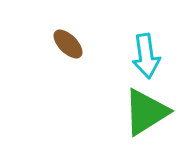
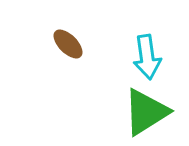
cyan arrow: moved 1 px right, 1 px down
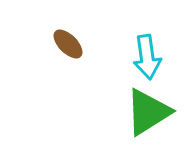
green triangle: moved 2 px right
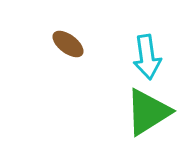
brown ellipse: rotated 8 degrees counterclockwise
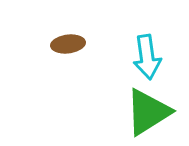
brown ellipse: rotated 44 degrees counterclockwise
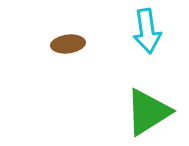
cyan arrow: moved 26 px up
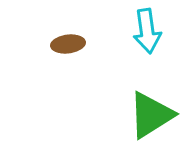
green triangle: moved 3 px right, 3 px down
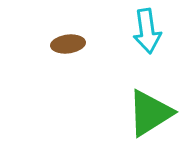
green triangle: moved 1 px left, 2 px up
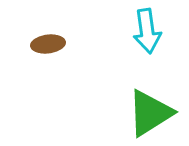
brown ellipse: moved 20 px left
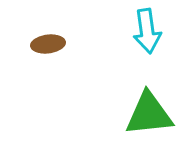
green triangle: moved 1 px left, 1 px down; rotated 26 degrees clockwise
